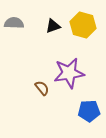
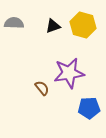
blue pentagon: moved 3 px up
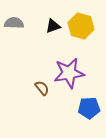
yellow hexagon: moved 2 px left, 1 px down
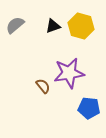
gray semicircle: moved 1 px right, 2 px down; rotated 42 degrees counterclockwise
brown semicircle: moved 1 px right, 2 px up
blue pentagon: rotated 10 degrees clockwise
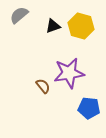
gray semicircle: moved 4 px right, 10 px up
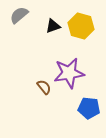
brown semicircle: moved 1 px right, 1 px down
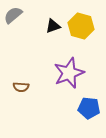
gray semicircle: moved 6 px left
purple star: rotated 12 degrees counterclockwise
brown semicircle: moved 23 px left; rotated 133 degrees clockwise
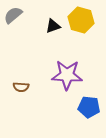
yellow hexagon: moved 6 px up
purple star: moved 2 px left, 2 px down; rotated 24 degrees clockwise
blue pentagon: moved 1 px up
